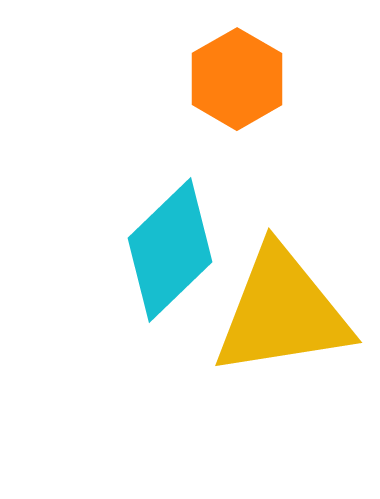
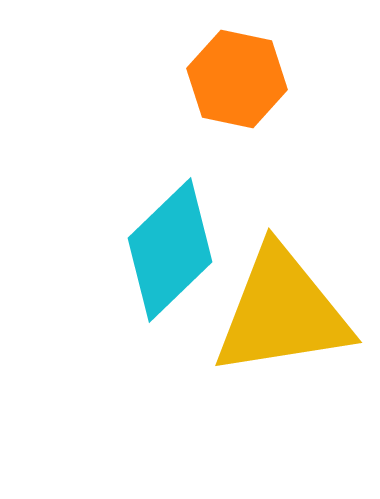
orange hexagon: rotated 18 degrees counterclockwise
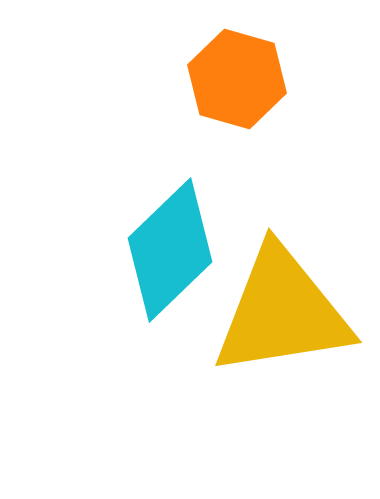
orange hexagon: rotated 4 degrees clockwise
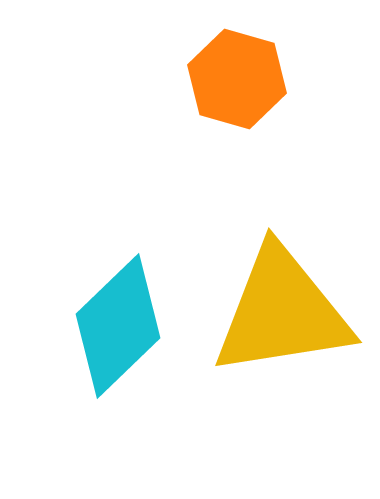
cyan diamond: moved 52 px left, 76 px down
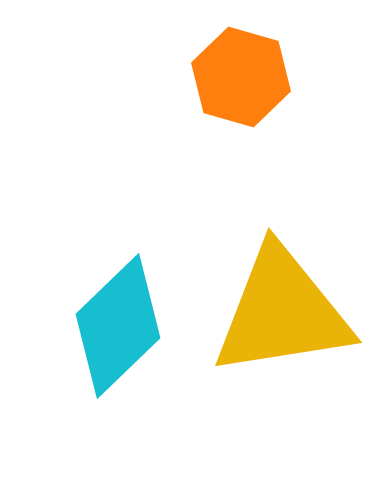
orange hexagon: moved 4 px right, 2 px up
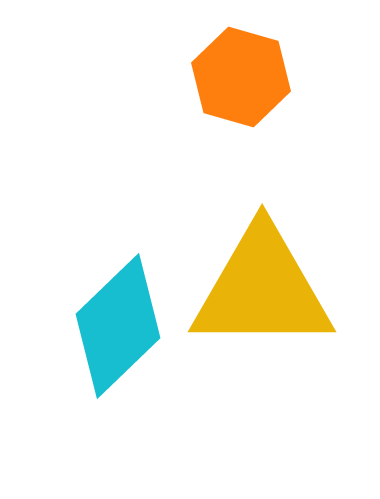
yellow triangle: moved 20 px left, 23 px up; rotated 9 degrees clockwise
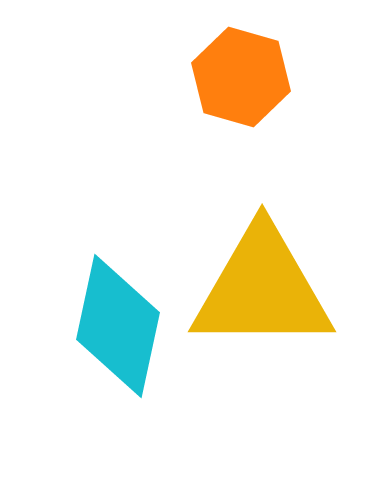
cyan diamond: rotated 34 degrees counterclockwise
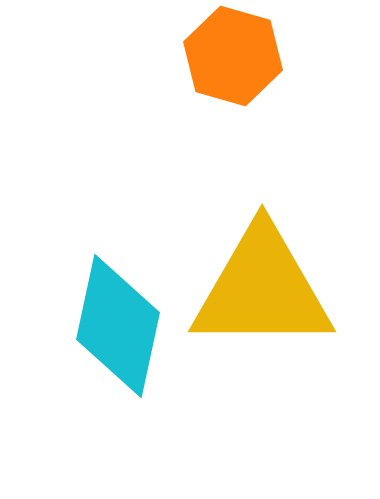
orange hexagon: moved 8 px left, 21 px up
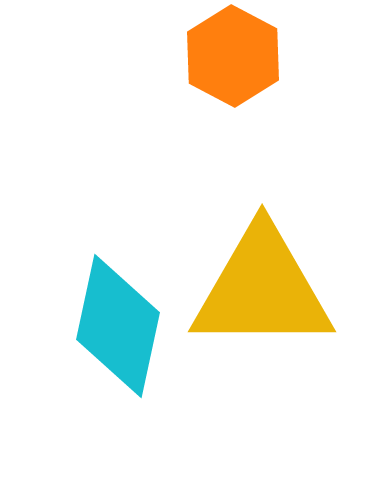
orange hexagon: rotated 12 degrees clockwise
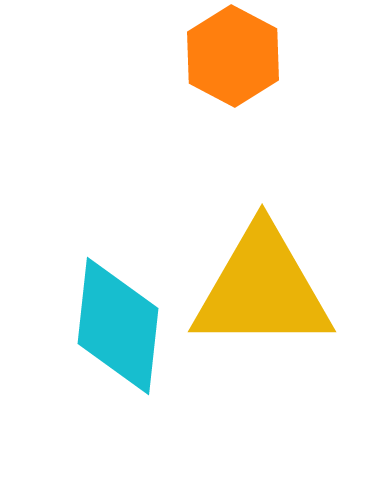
cyan diamond: rotated 6 degrees counterclockwise
